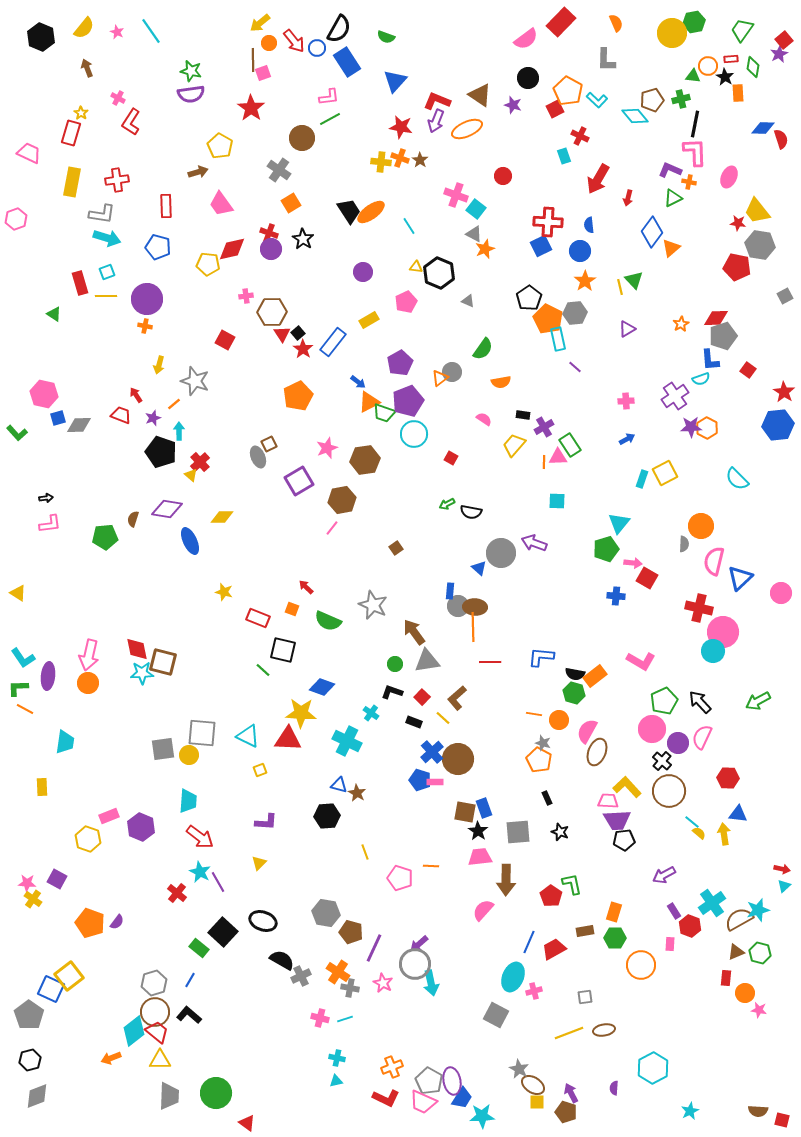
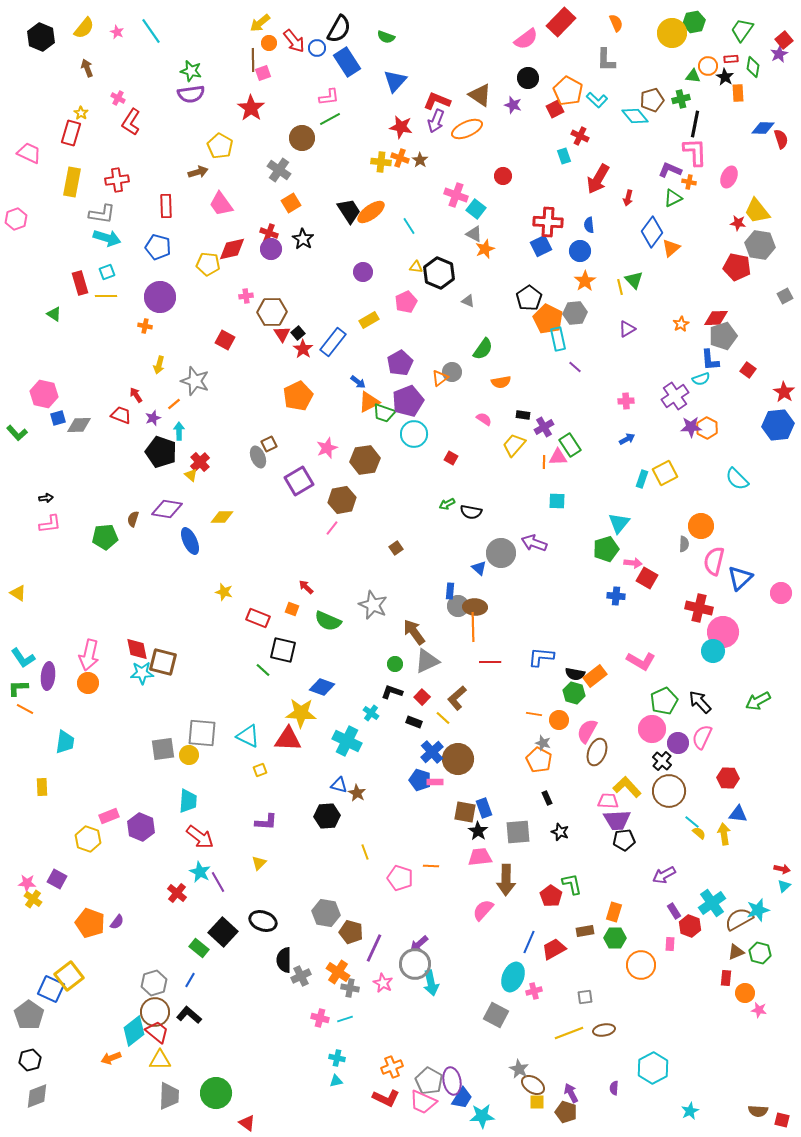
purple circle at (147, 299): moved 13 px right, 2 px up
gray triangle at (427, 661): rotated 16 degrees counterclockwise
black semicircle at (282, 960): moved 2 px right; rotated 120 degrees counterclockwise
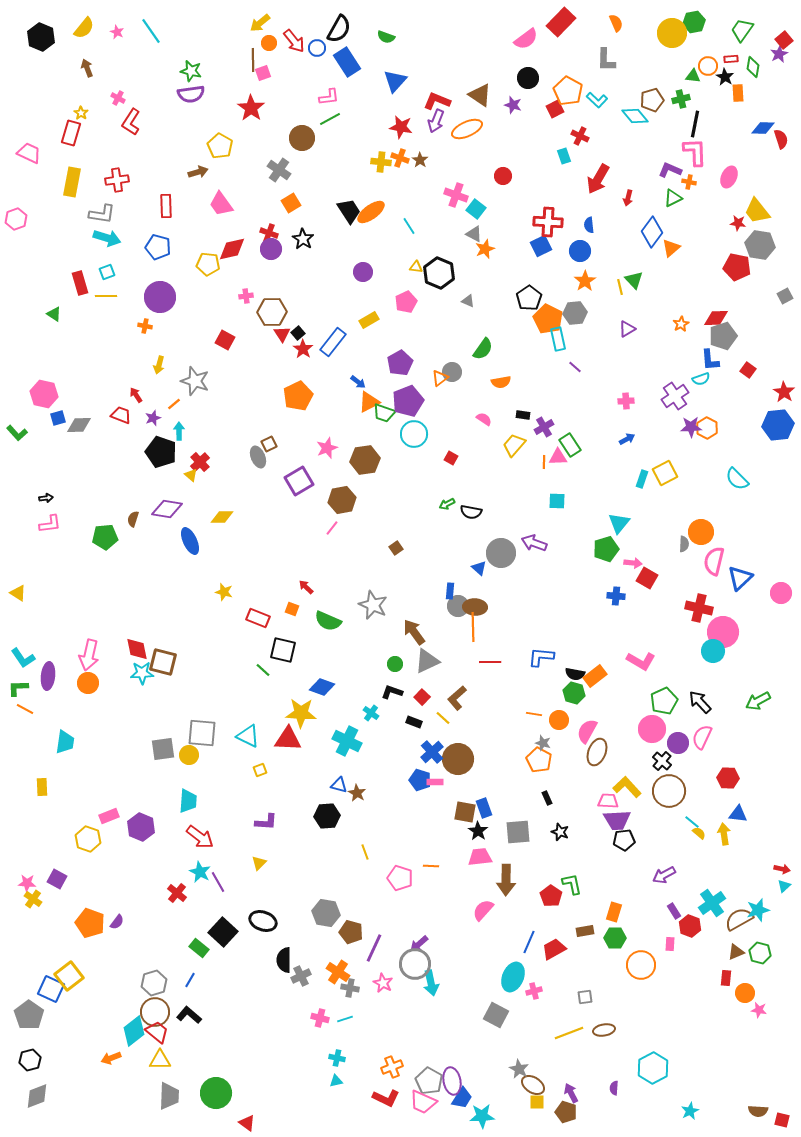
orange circle at (701, 526): moved 6 px down
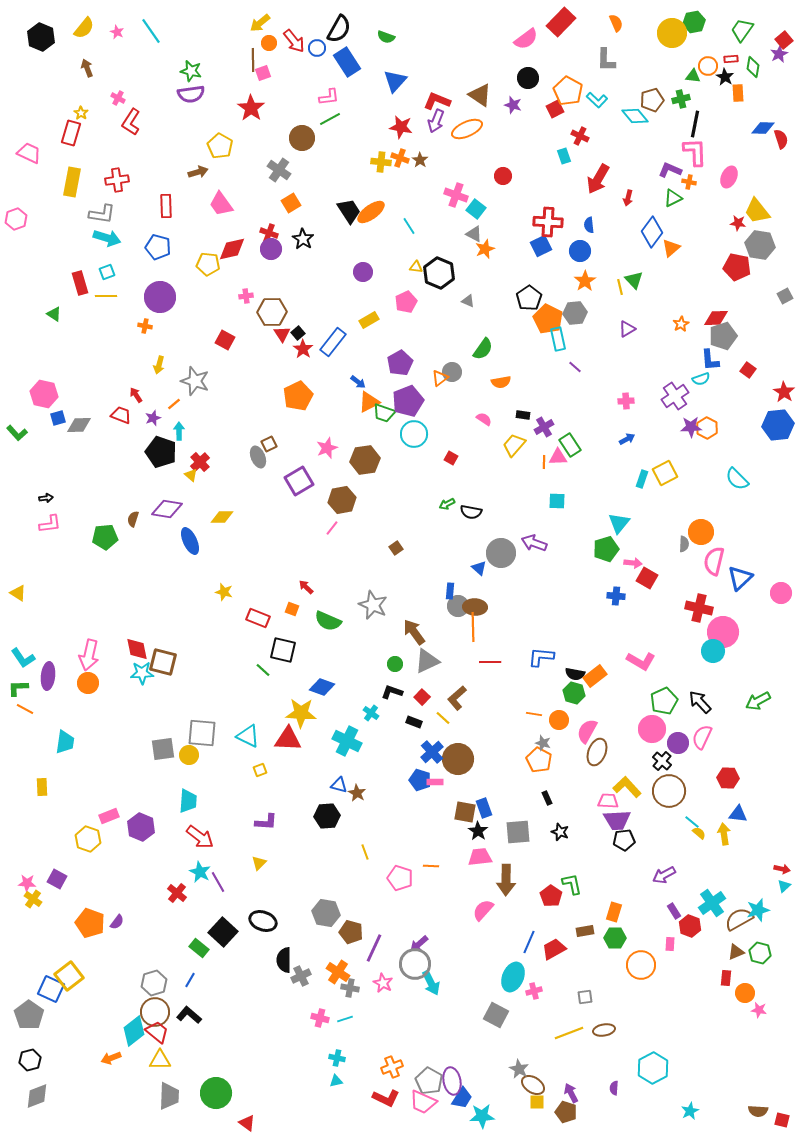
cyan arrow at (431, 983): rotated 15 degrees counterclockwise
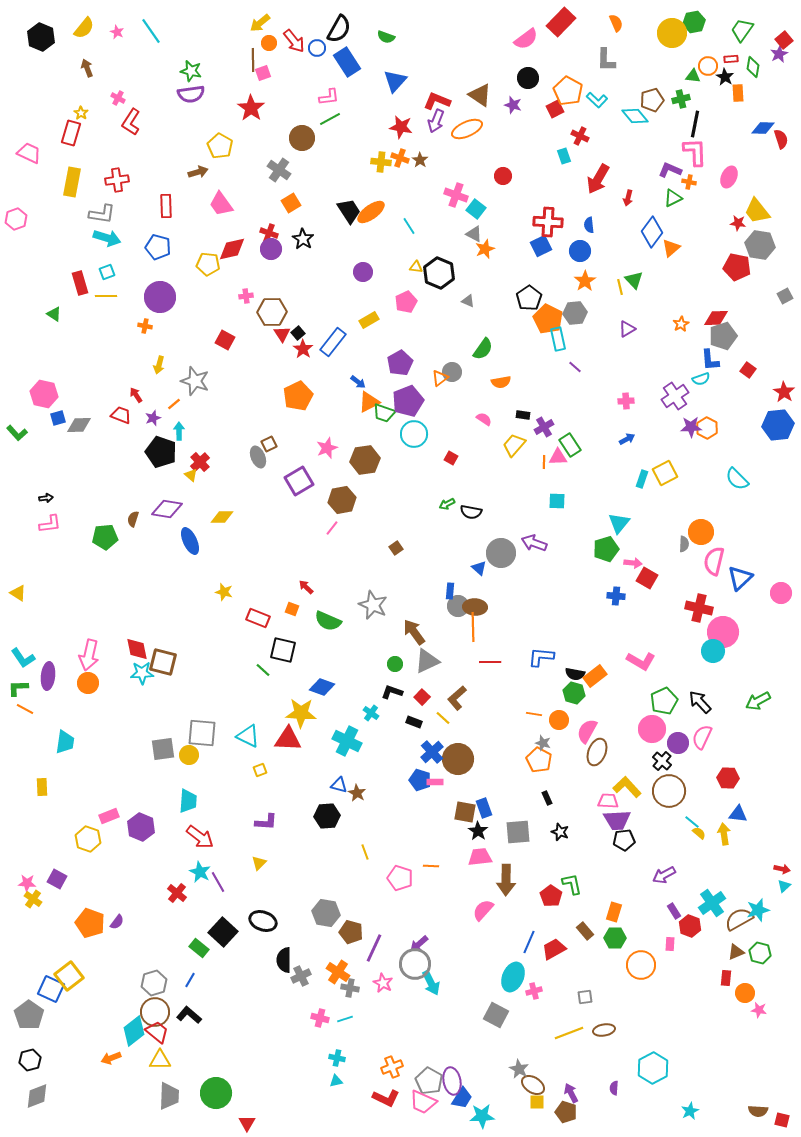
brown rectangle at (585, 931): rotated 60 degrees clockwise
red triangle at (247, 1123): rotated 24 degrees clockwise
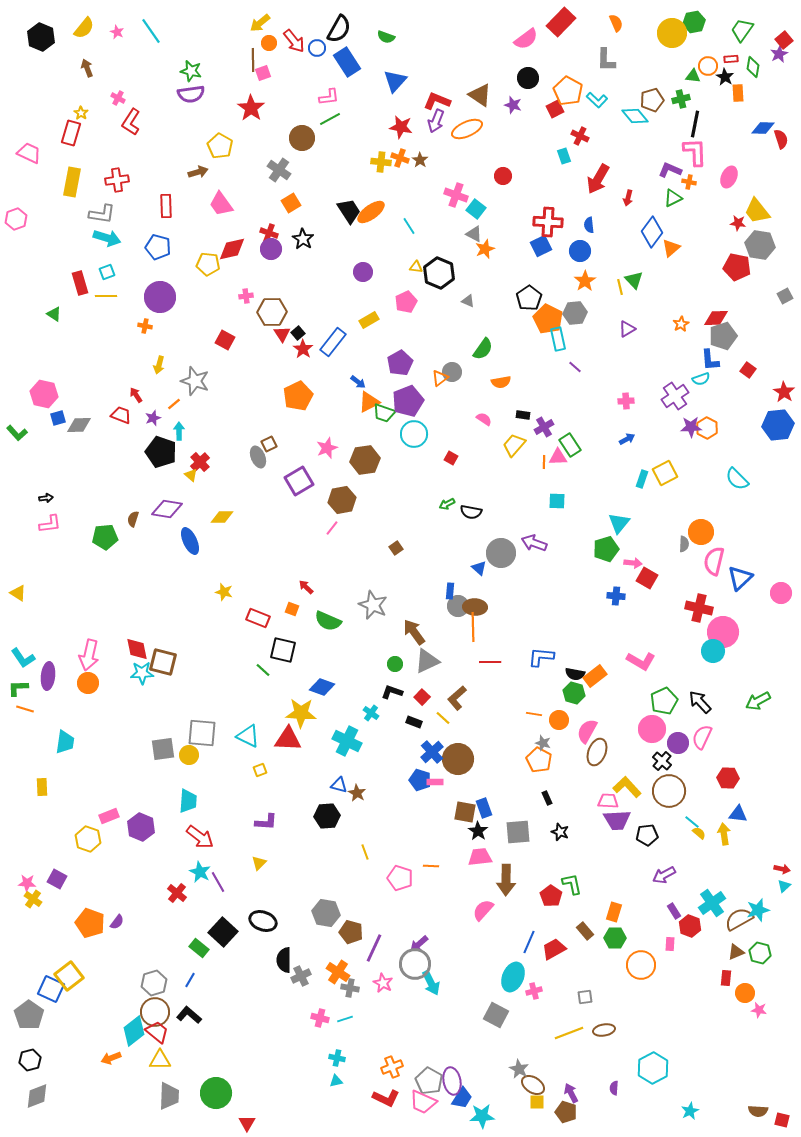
orange line at (25, 709): rotated 12 degrees counterclockwise
black pentagon at (624, 840): moved 23 px right, 5 px up
